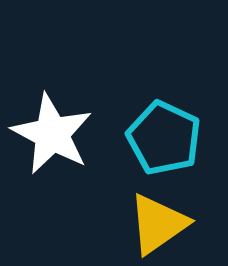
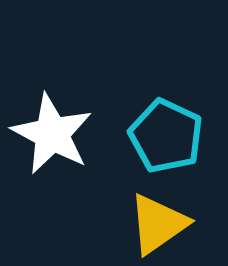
cyan pentagon: moved 2 px right, 2 px up
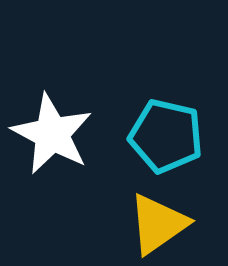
cyan pentagon: rotated 12 degrees counterclockwise
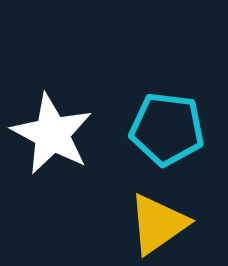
cyan pentagon: moved 1 px right, 7 px up; rotated 6 degrees counterclockwise
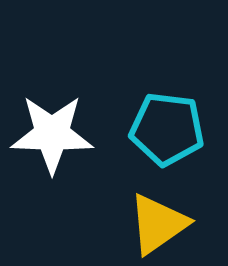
white star: rotated 26 degrees counterclockwise
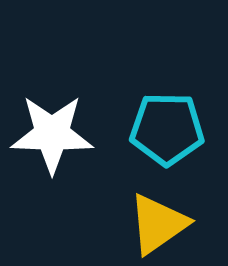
cyan pentagon: rotated 6 degrees counterclockwise
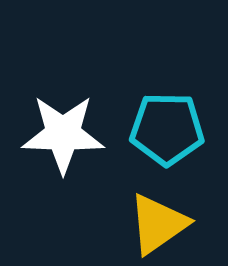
white star: moved 11 px right
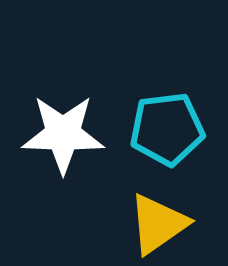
cyan pentagon: rotated 8 degrees counterclockwise
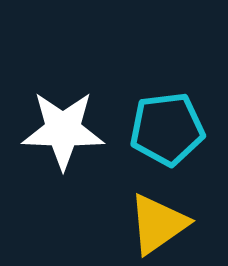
white star: moved 4 px up
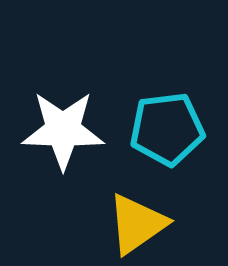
yellow triangle: moved 21 px left
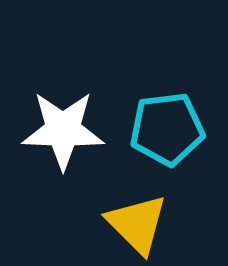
yellow triangle: rotated 40 degrees counterclockwise
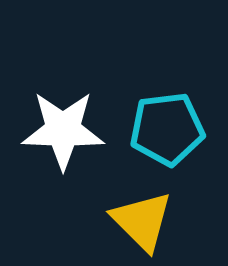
yellow triangle: moved 5 px right, 3 px up
